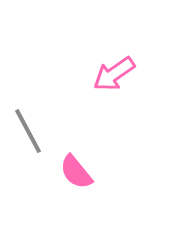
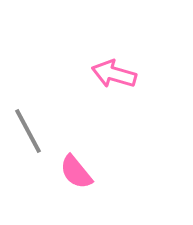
pink arrow: rotated 51 degrees clockwise
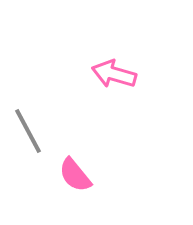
pink semicircle: moved 1 px left, 3 px down
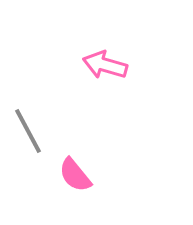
pink arrow: moved 9 px left, 9 px up
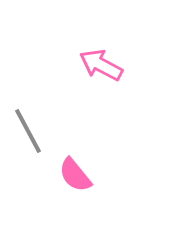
pink arrow: moved 4 px left; rotated 12 degrees clockwise
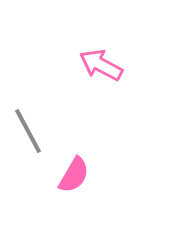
pink semicircle: moved 1 px left; rotated 111 degrees counterclockwise
